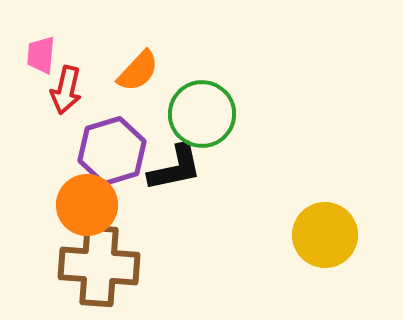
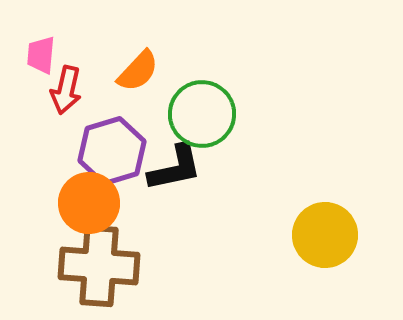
orange circle: moved 2 px right, 2 px up
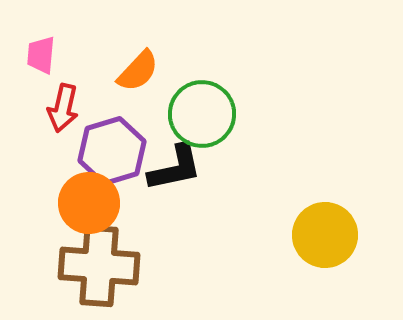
red arrow: moved 3 px left, 18 px down
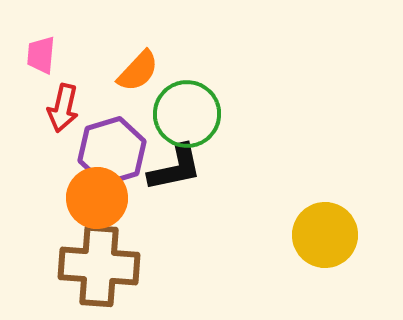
green circle: moved 15 px left
orange circle: moved 8 px right, 5 px up
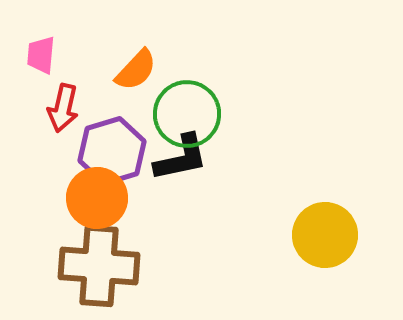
orange semicircle: moved 2 px left, 1 px up
black L-shape: moved 6 px right, 10 px up
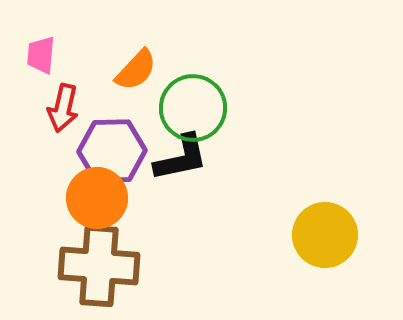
green circle: moved 6 px right, 6 px up
purple hexagon: rotated 16 degrees clockwise
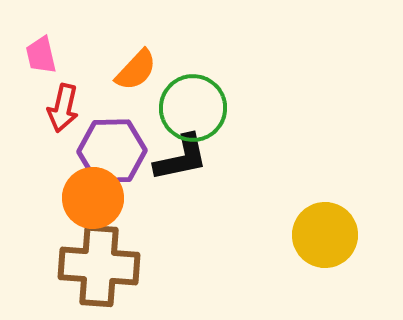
pink trapezoid: rotated 18 degrees counterclockwise
orange circle: moved 4 px left
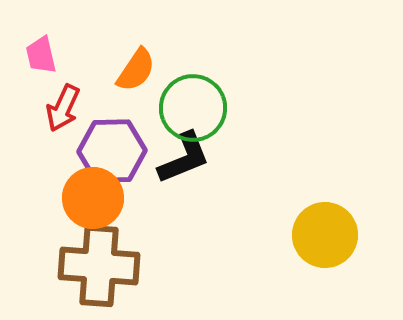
orange semicircle: rotated 9 degrees counterclockwise
red arrow: rotated 12 degrees clockwise
black L-shape: moved 3 px right; rotated 10 degrees counterclockwise
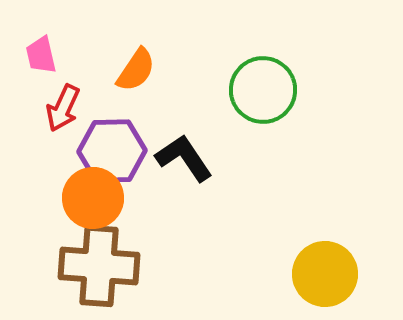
green circle: moved 70 px right, 18 px up
black L-shape: rotated 102 degrees counterclockwise
yellow circle: moved 39 px down
